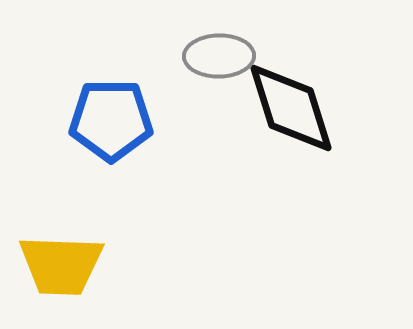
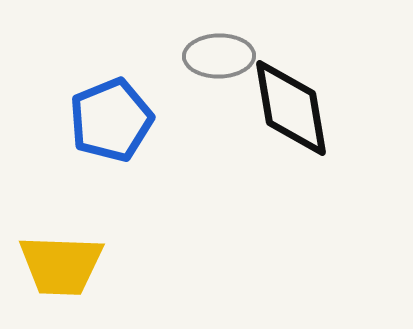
black diamond: rotated 8 degrees clockwise
blue pentagon: rotated 22 degrees counterclockwise
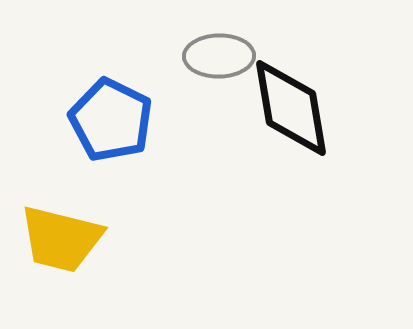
blue pentagon: rotated 24 degrees counterclockwise
yellow trapezoid: moved 26 px up; rotated 12 degrees clockwise
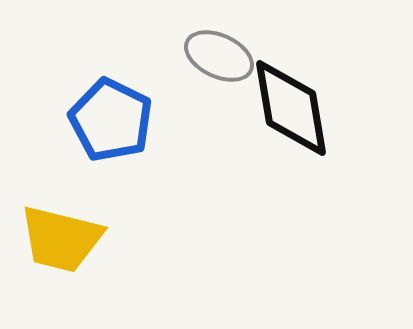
gray ellipse: rotated 26 degrees clockwise
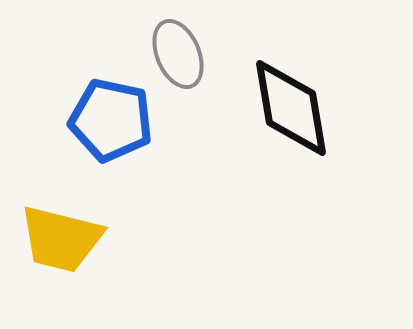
gray ellipse: moved 41 px left, 2 px up; rotated 42 degrees clockwise
blue pentagon: rotated 14 degrees counterclockwise
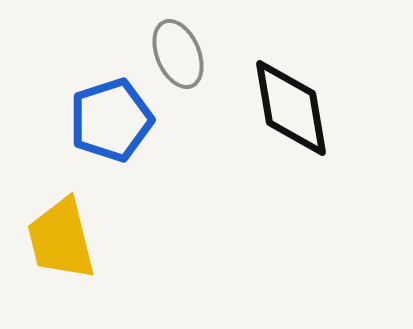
blue pentagon: rotated 30 degrees counterclockwise
yellow trapezoid: rotated 62 degrees clockwise
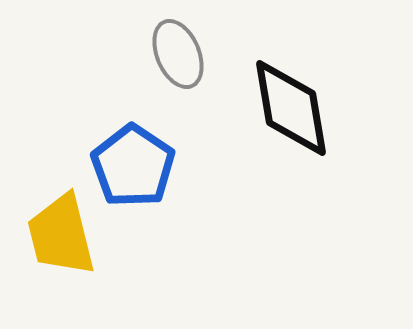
blue pentagon: moved 22 px right, 46 px down; rotated 20 degrees counterclockwise
yellow trapezoid: moved 4 px up
